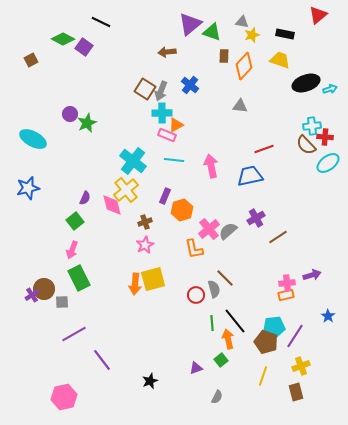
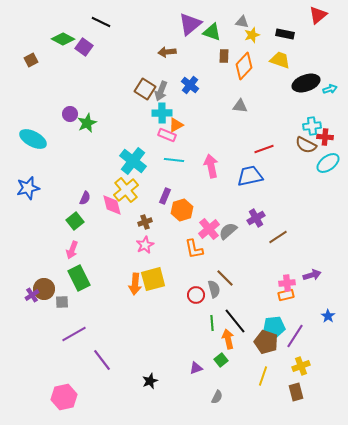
brown semicircle at (306, 145): rotated 20 degrees counterclockwise
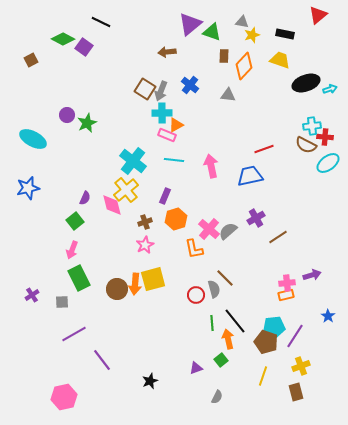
gray triangle at (240, 106): moved 12 px left, 11 px up
purple circle at (70, 114): moved 3 px left, 1 px down
orange hexagon at (182, 210): moved 6 px left, 9 px down
pink cross at (209, 229): rotated 10 degrees counterclockwise
brown circle at (44, 289): moved 73 px right
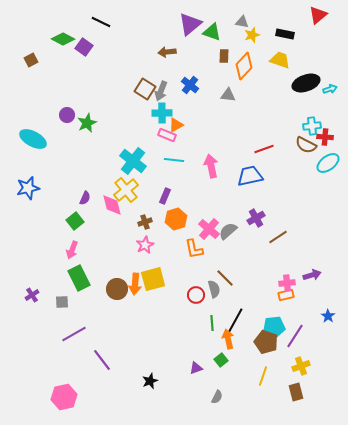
black line at (235, 321): rotated 68 degrees clockwise
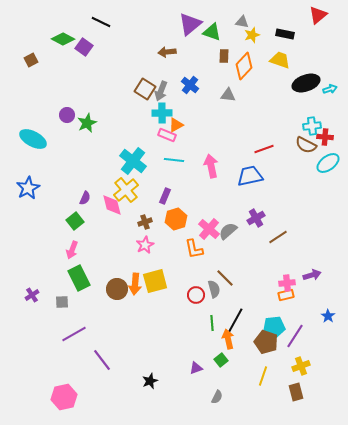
blue star at (28, 188): rotated 15 degrees counterclockwise
yellow square at (153, 279): moved 2 px right, 2 px down
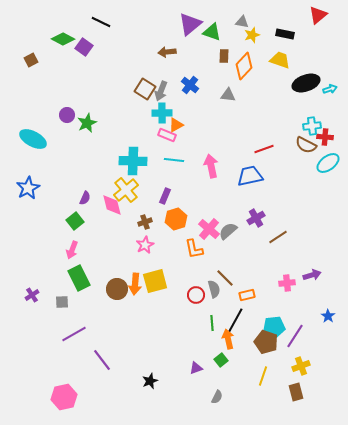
cyan cross at (133, 161): rotated 36 degrees counterclockwise
orange rectangle at (286, 295): moved 39 px left
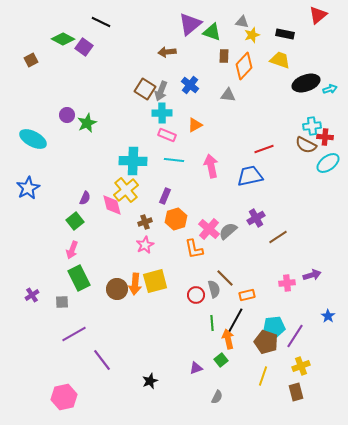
orange triangle at (176, 125): moved 19 px right
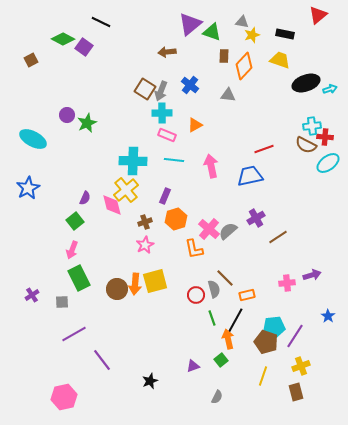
green line at (212, 323): moved 5 px up; rotated 14 degrees counterclockwise
purple triangle at (196, 368): moved 3 px left, 2 px up
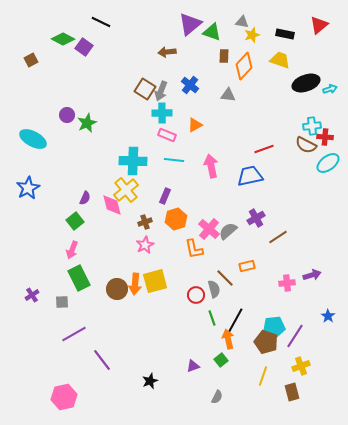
red triangle at (318, 15): moved 1 px right, 10 px down
orange rectangle at (247, 295): moved 29 px up
brown rectangle at (296, 392): moved 4 px left
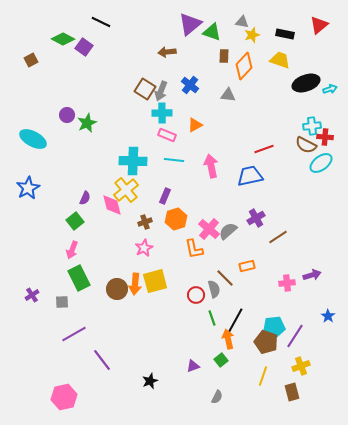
cyan ellipse at (328, 163): moved 7 px left
pink star at (145, 245): moved 1 px left, 3 px down
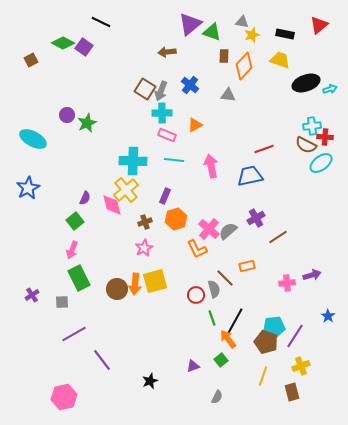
green diamond at (63, 39): moved 4 px down
orange L-shape at (194, 249): moved 3 px right; rotated 15 degrees counterclockwise
orange arrow at (228, 339): rotated 24 degrees counterclockwise
